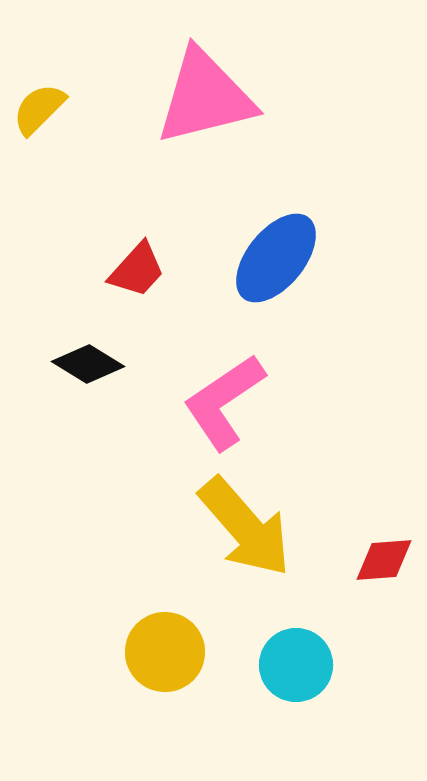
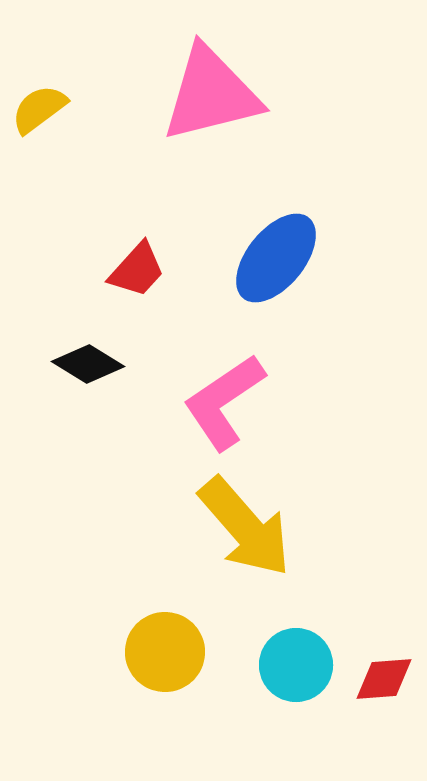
pink triangle: moved 6 px right, 3 px up
yellow semicircle: rotated 8 degrees clockwise
red diamond: moved 119 px down
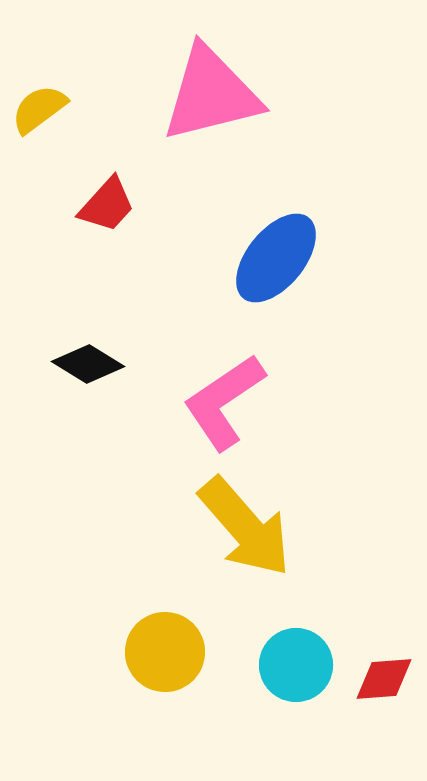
red trapezoid: moved 30 px left, 65 px up
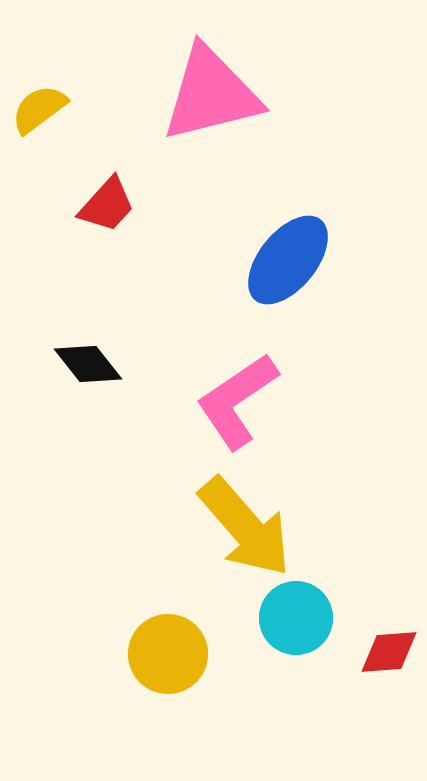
blue ellipse: moved 12 px right, 2 px down
black diamond: rotated 20 degrees clockwise
pink L-shape: moved 13 px right, 1 px up
yellow circle: moved 3 px right, 2 px down
cyan circle: moved 47 px up
red diamond: moved 5 px right, 27 px up
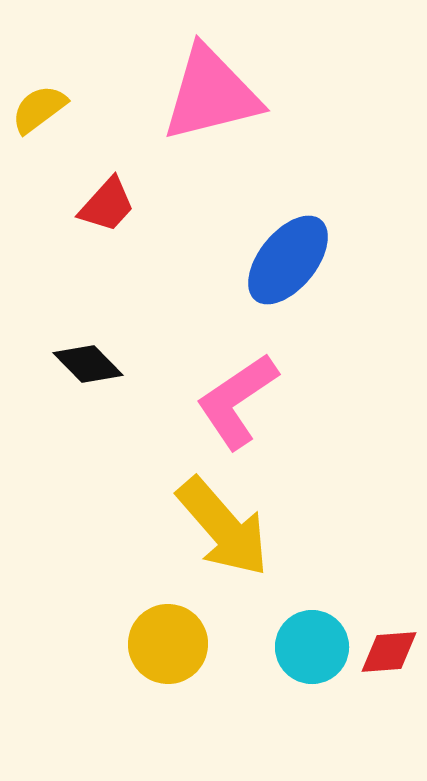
black diamond: rotated 6 degrees counterclockwise
yellow arrow: moved 22 px left
cyan circle: moved 16 px right, 29 px down
yellow circle: moved 10 px up
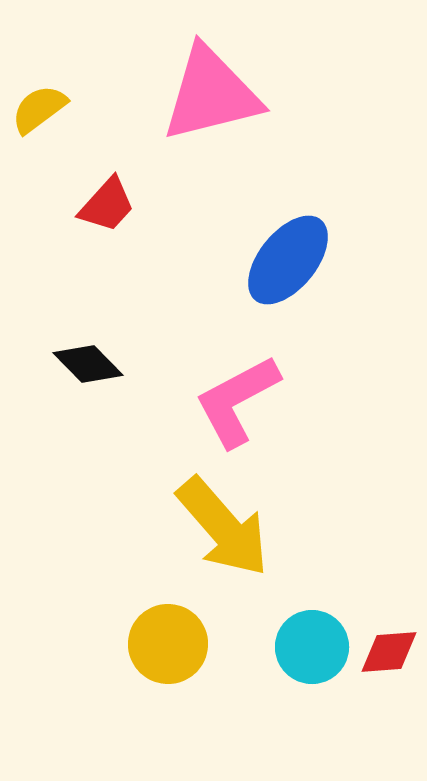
pink L-shape: rotated 6 degrees clockwise
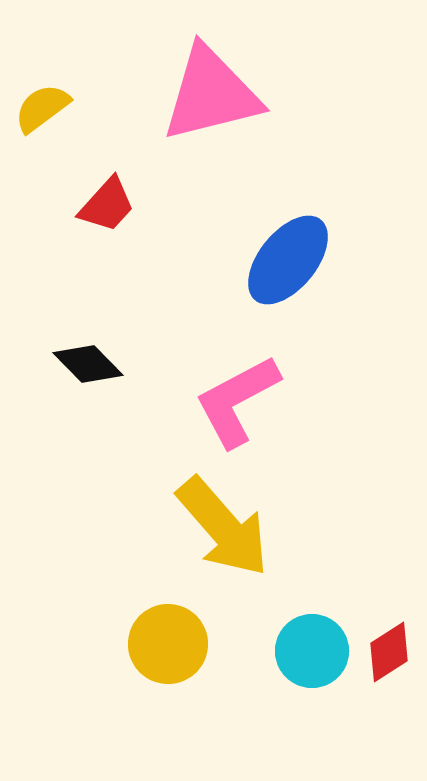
yellow semicircle: moved 3 px right, 1 px up
cyan circle: moved 4 px down
red diamond: rotated 28 degrees counterclockwise
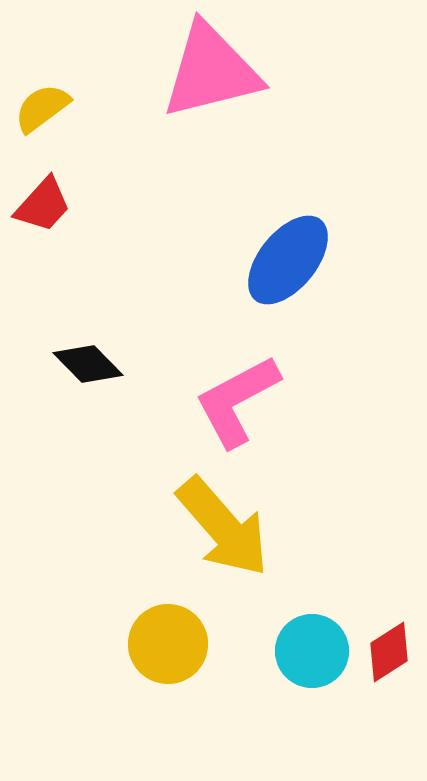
pink triangle: moved 23 px up
red trapezoid: moved 64 px left
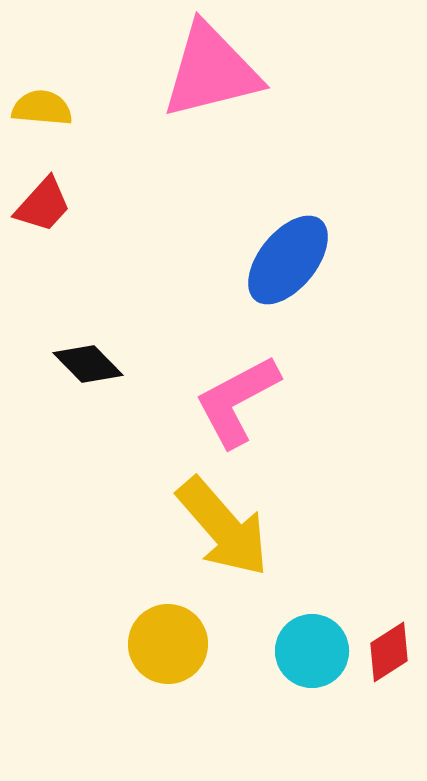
yellow semicircle: rotated 42 degrees clockwise
